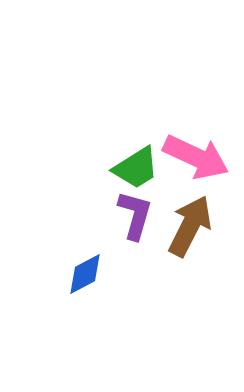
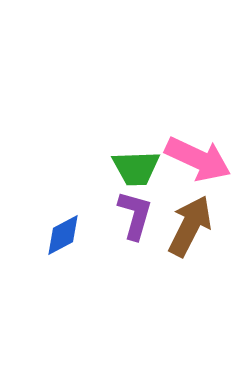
pink arrow: moved 2 px right, 2 px down
green trapezoid: rotated 30 degrees clockwise
blue diamond: moved 22 px left, 39 px up
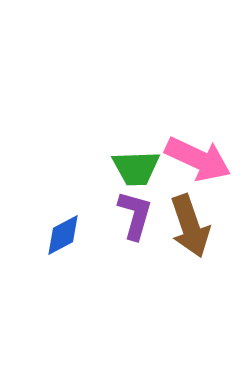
brown arrow: rotated 134 degrees clockwise
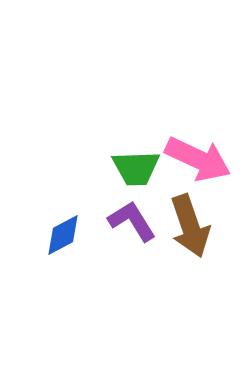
purple L-shape: moved 3 px left, 6 px down; rotated 48 degrees counterclockwise
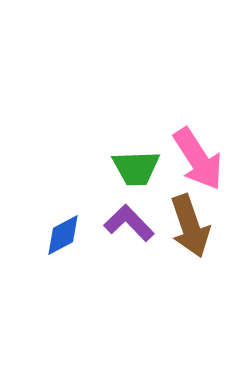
pink arrow: rotated 32 degrees clockwise
purple L-shape: moved 3 px left, 2 px down; rotated 12 degrees counterclockwise
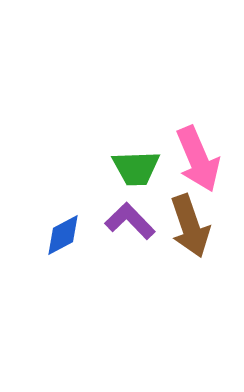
pink arrow: rotated 10 degrees clockwise
purple L-shape: moved 1 px right, 2 px up
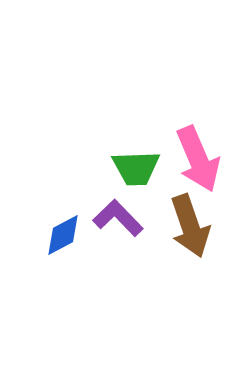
purple L-shape: moved 12 px left, 3 px up
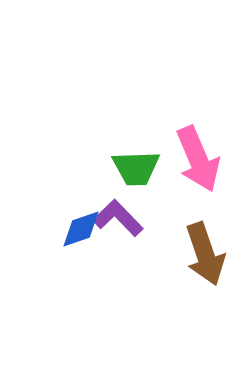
brown arrow: moved 15 px right, 28 px down
blue diamond: moved 18 px right, 6 px up; rotated 9 degrees clockwise
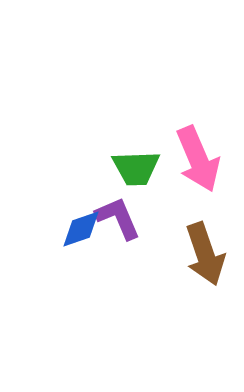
purple L-shape: rotated 21 degrees clockwise
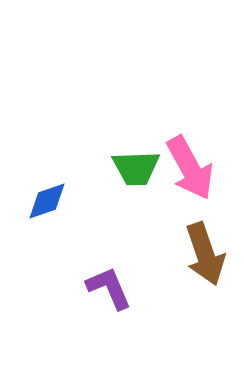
pink arrow: moved 8 px left, 9 px down; rotated 6 degrees counterclockwise
purple L-shape: moved 9 px left, 70 px down
blue diamond: moved 34 px left, 28 px up
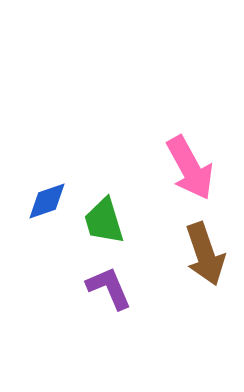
green trapezoid: moved 32 px left, 53 px down; rotated 75 degrees clockwise
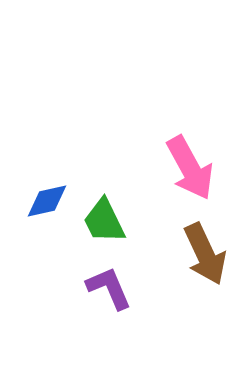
blue diamond: rotated 6 degrees clockwise
green trapezoid: rotated 9 degrees counterclockwise
brown arrow: rotated 6 degrees counterclockwise
